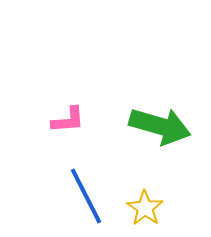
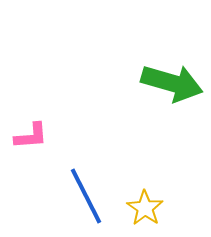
pink L-shape: moved 37 px left, 16 px down
green arrow: moved 12 px right, 43 px up
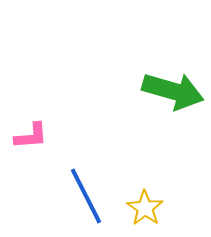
green arrow: moved 1 px right, 8 px down
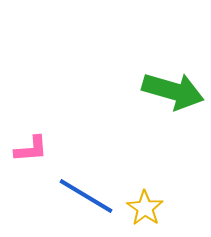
pink L-shape: moved 13 px down
blue line: rotated 32 degrees counterclockwise
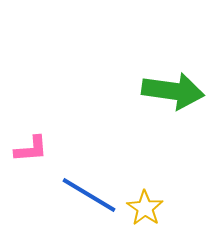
green arrow: rotated 8 degrees counterclockwise
blue line: moved 3 px right, 1 px up
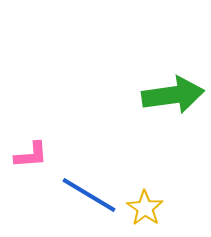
green arrow: moved 4 px down; rotated 16 degrees counterclockwise
pink L-shape: moved 6 px down
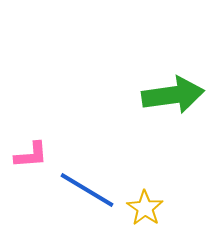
blue line: moved 2 px left, 5 px up
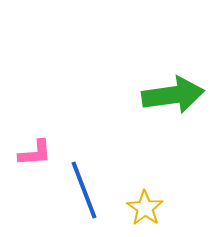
pink L-shape: moved 4 px right, 2 px up
blue line: moved 3 px left; rotated 38 degrees clockwise
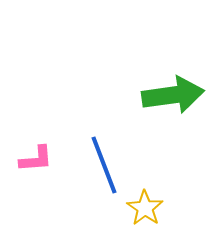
pink L-shape: moved 1 px right, 6 px down
blue line: moved 20 px right, 25 px up
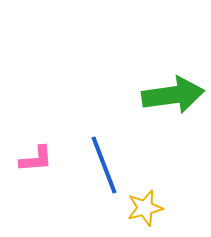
yellow star: rotated 24 degrees clockwise
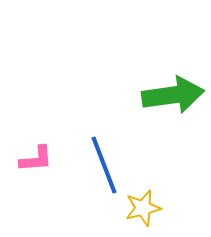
yellow star: moved 2 px left
